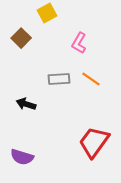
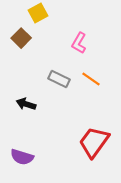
yellow square: moved 9 px left
gray rectangle: rotated 30 degrees clockwise
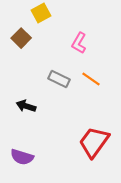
yellow square: moved 3 px right
black arrow: moved 2 px down
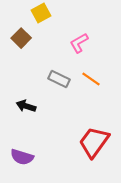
pink L-shape: rotated 30 degrees clockwise
